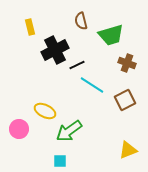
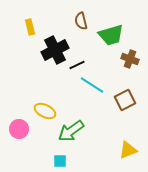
brown cross: moved 3 px right, 4 px up
green arrow: moved 2 px right
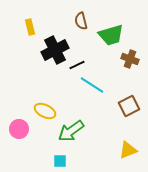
brown square: moved 4 px right, 6 px down
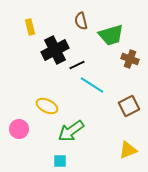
yellow ellipse: moved 2 px right, 5 px up
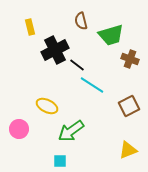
black line: rotated 63 degrees clockwise
